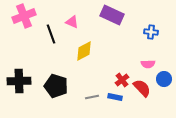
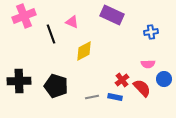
blue cross: rotated 16 degrees counterclockwise
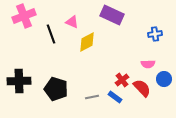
blue cross: moved 4 px right, 2 px down
yellow diamond: moved 3 px right, 9 px up
black pentagon: moved 3 px down
blue rectangle: rotated 24 degrees clockwise
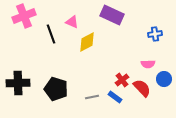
black cross: moved 1 px left, 2 px down
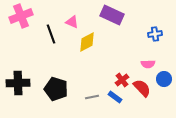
pink cross: moved 3 px left
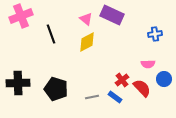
pink triangle: moved 14 px right, 3 px up; rotated 16 degrees clockwise
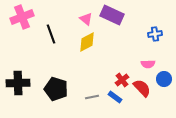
pink cross: moved 1 px right, 1 px down
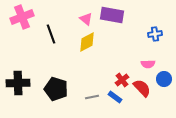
purple rectangle: rotated 15 degrees counterclockwise
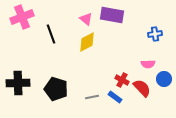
red cross: rotated 24 degrees counterclockwise
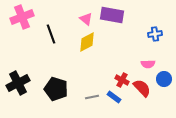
black cross: rotated 25 degrees counterclockwise
blue rectangle: moved 1 px left
